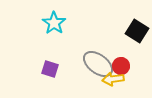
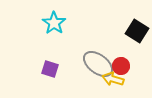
yellow arrow: rotated 25 degrees clockwise
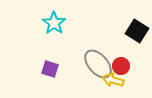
gray ellipse: rotated 12 degrees clockwise
yellow arrow: moved 1 px down
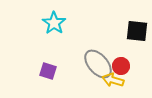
black square: rotated 25 degrees counterclockwise
purple square: moved 2 px left, 2 px down
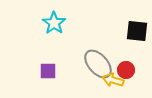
red circle: moved 5 px right, 4 px down
purple square: rotated 18 degrees counterclockwise
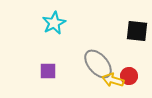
cyan star: rotated 10 degrees clockwise
red circle: moved 3 px right, 6 px down
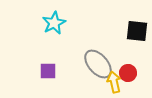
red circle: moved 1 px left, 3 px up
yellow arrow: moved 1 px right, 2 px down; rotated 60 degrees clockwise
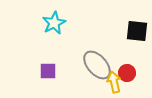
gray ellipse: moved 1 px left, 1 px down
red circle: moved 1 px left
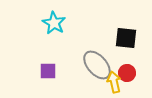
cyan star: rotated 15 degrees counterclockwise
black square: moved 11 px left, 7 px down
